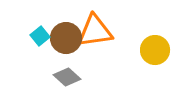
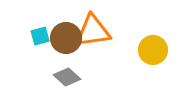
orange triangle: moved 2 px left
cyan square: rotated 24 degrees clockwise
yellow circle: moved 2 px left
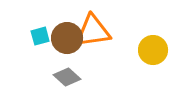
brown circle: moved 1 px right
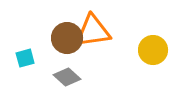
cyan square: moved 15 px left, 22 px down
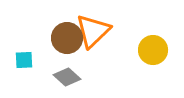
orange triangle: rotated 36 degrees counterclockwise
cyan square: moved 1 px left, 2 px down; rotated 12 degrees clockwise
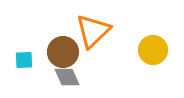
brown circle: moved 4 px left, 14 px down
gray diamond: rotated 24 degrees clockwise
